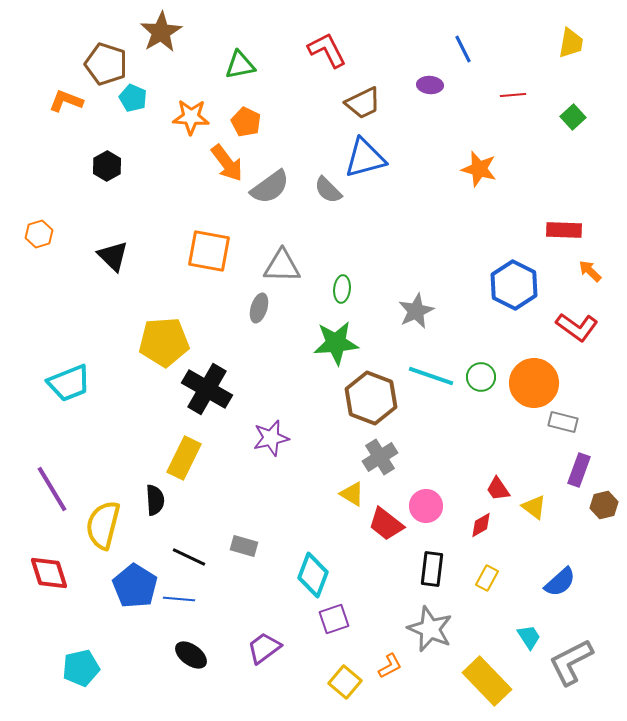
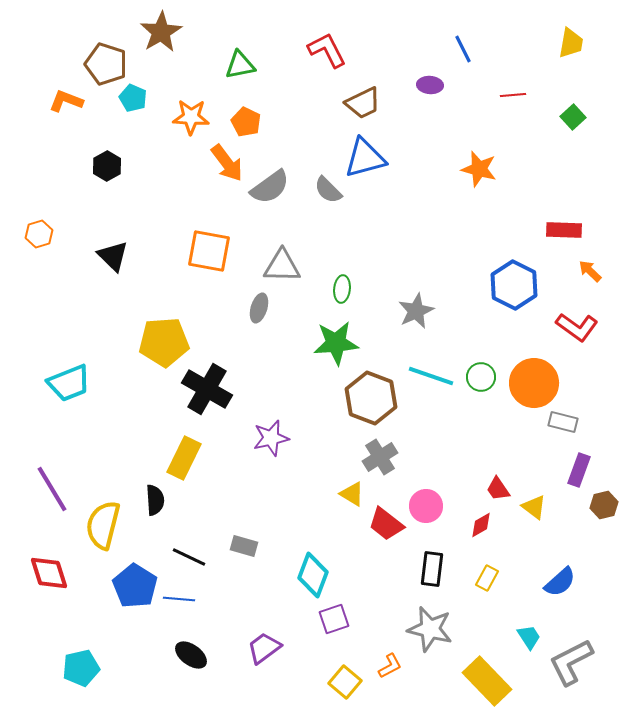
gray star at (430, 629): rotated 9 degrees counterclockwise
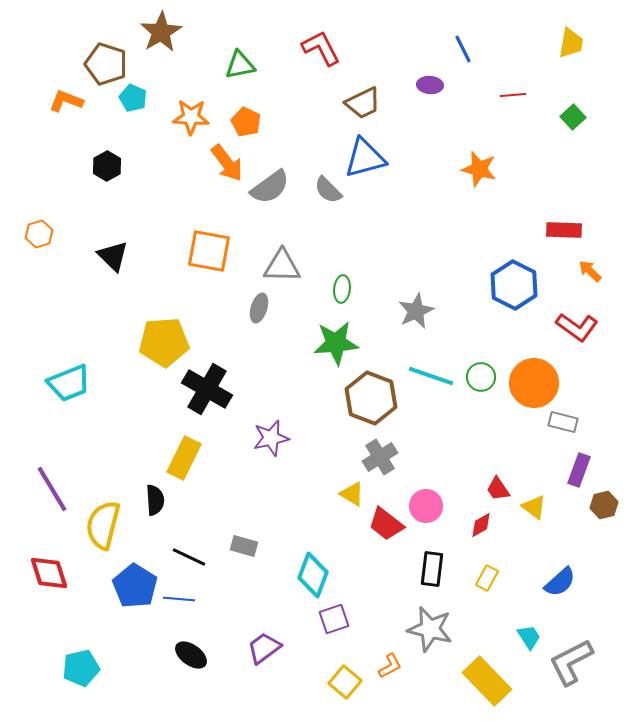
red L-shape at (327, 50): moved 6 px left, 2 px up
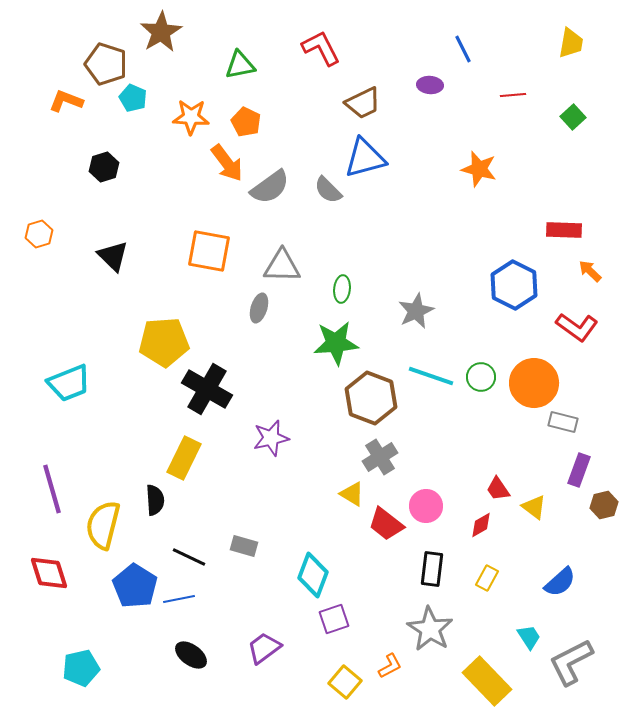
black hexagon at (107, 166): moved 3 px left, 1 px down; rotated 12 degrees clockwise
purple line at (52, 489): rotated 15 degrees clockwise
blue line at (179, 599): rotated 16 degrees counterclockwise
gray star at (430, 629): rotated 18 degrees clockwise
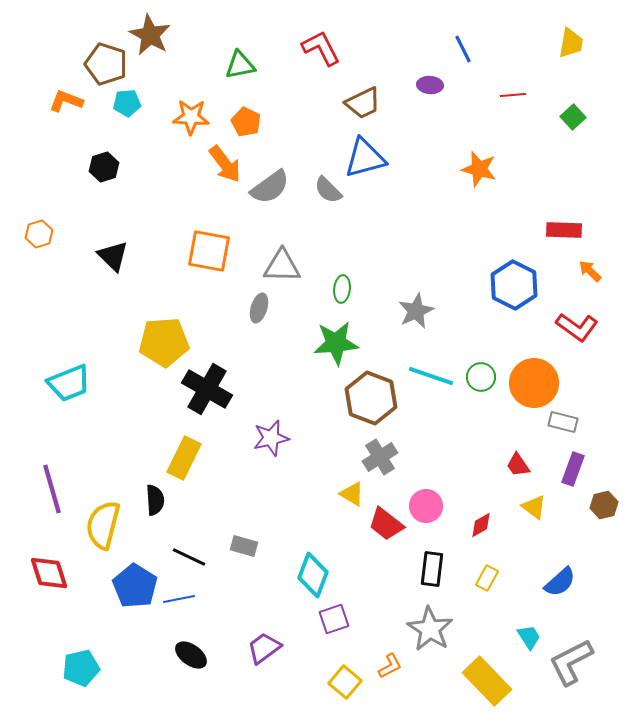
brown star at (161, 32): moved 11 px left, 3 px down; rotated 12 degrees counterclockwise
cyan pentagon at (133, 98): moved 6 px left, 5 px down; rotated 28 degrees counterclockwise
orange arrow at (227, 163): moved 2 px left, 1 px down
purple rectangle at (579, 470): moved 6 px left, 1 px up
red trapezoid at (498, 489): moved 20 px right, 24 px up
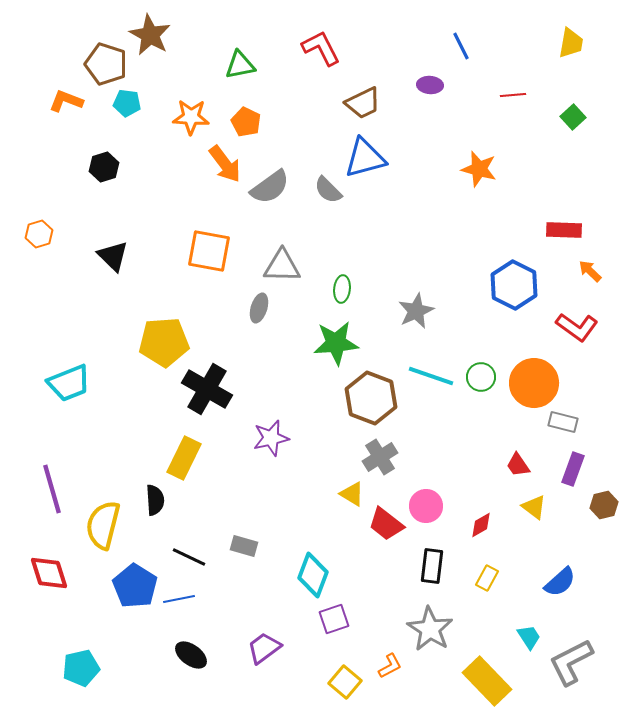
blue line at (463, 49): moved 2 px left, 3 px up
cyan pentagon at (127, 103): rotated 12 degrees clockwise
black rectangle at (432, 569): moved 3 px up
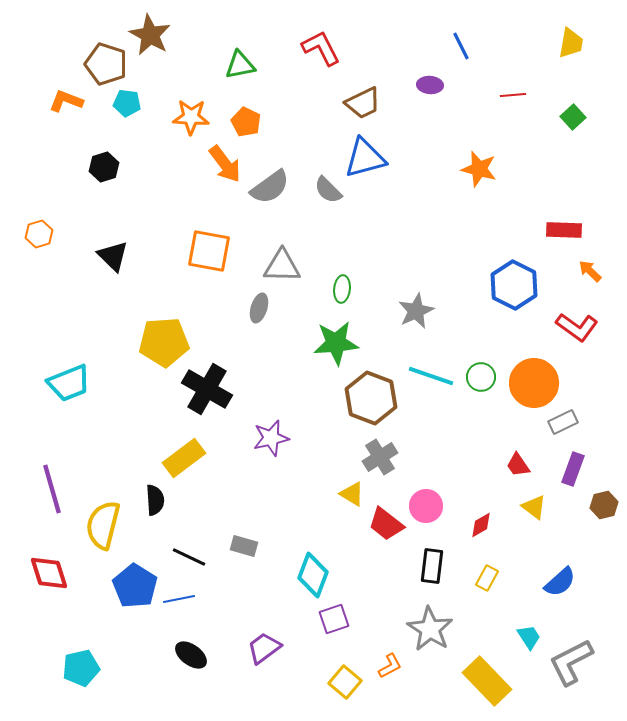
gray rectangle at (563, 422): rotated 40 degrees counterclockwise
yellow rectangle at (184, 458): rotated 27 degrees clockwise
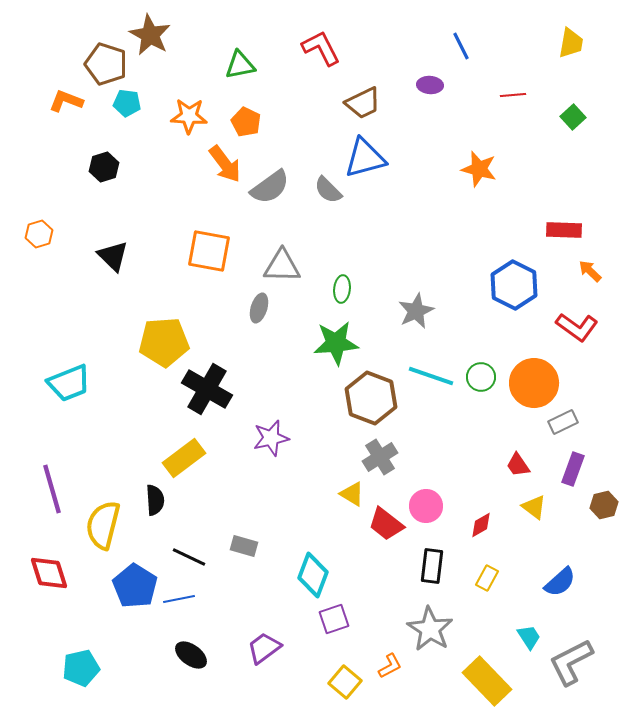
orange star at (191, 117): moved 2 px left, 1 px up
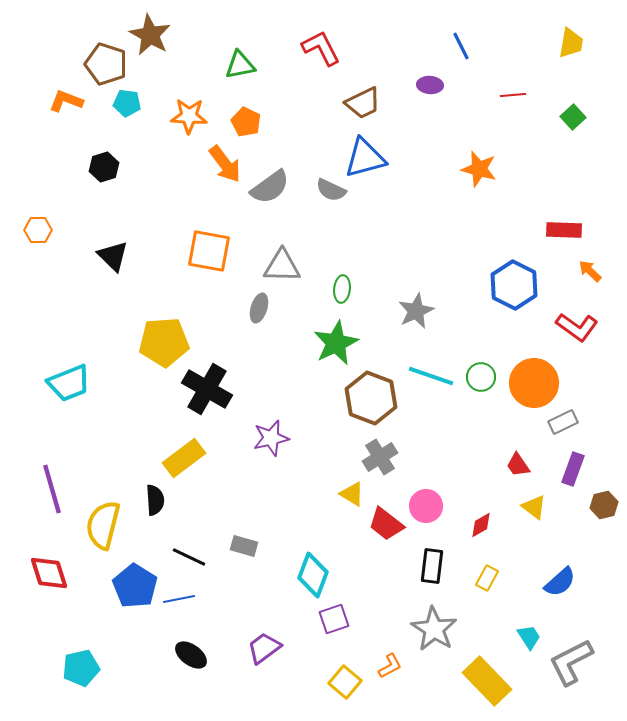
gray semicircle at (328, 190): moved 3 px right; rotated 20 degrees counterclockwise
orange hexagon at (39, 234): moved 1 px left, 4 px up; rotated 16 degrees clockwise
green star at (336, 343): rotated 21 degrees counterclockwise
gray star at (430, 629): moved 4 px right
